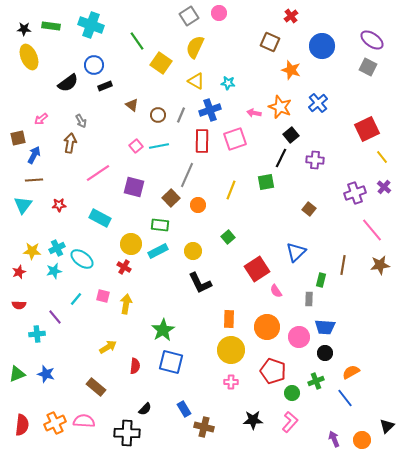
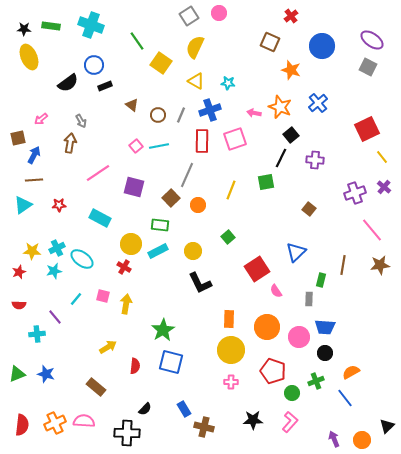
cyan triangle at (23, 205): rotated 18 degrees clockwise
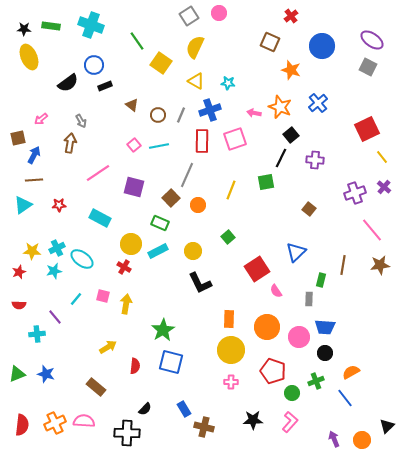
pink square at (136, 146): moved 2 px left, 1 px up
green rectangle at (160, 225): moved 2 px up; rotated 18 degrees clockwise
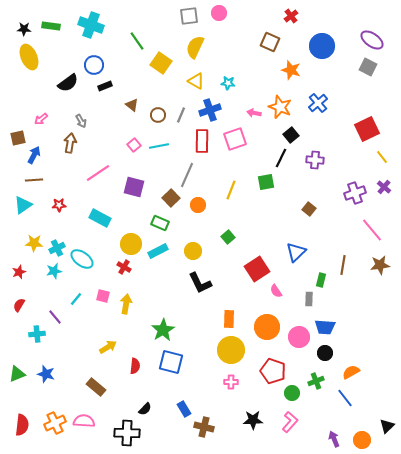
gray square at (189, 16): rotated 24 degrees clockwise
yellow star at (32, 251): moved 2 px right, 8 px up
red semicircle at (19, 305): rotated 120 degrees clockwise
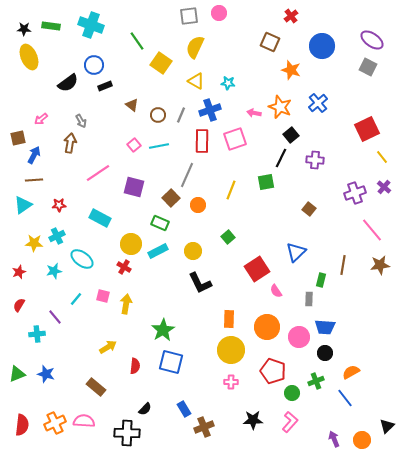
cyan cross at (57, 248): moved 12 px up
brown cross at (204, 427): rotated 36 degrees counterclockwise
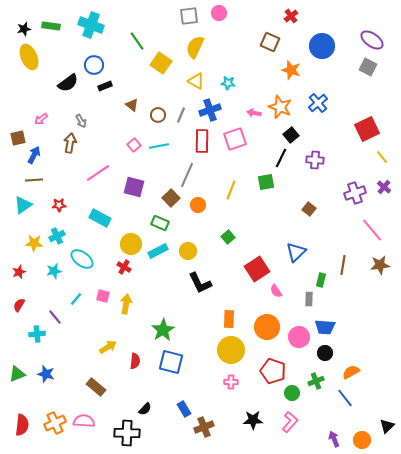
black star at (24, 29): rotated 16 degrees counterclockwise
yellow circle at (193, 251): moved 5 px left
red semicircle at (135, 366): moved 5 px up
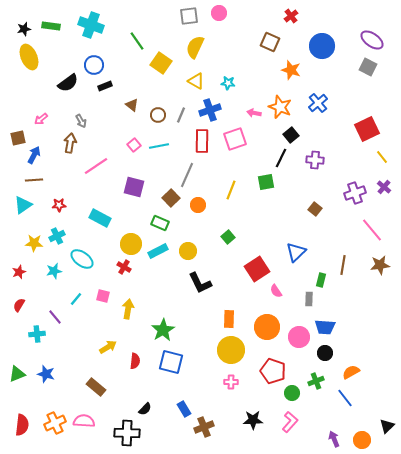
pink line at (98, 173): moved 2 px left, 7 px up
brown square at (309, 209): moved 6 px right
yellow arrow at (126, 304): moved 2 px right, 5 px down
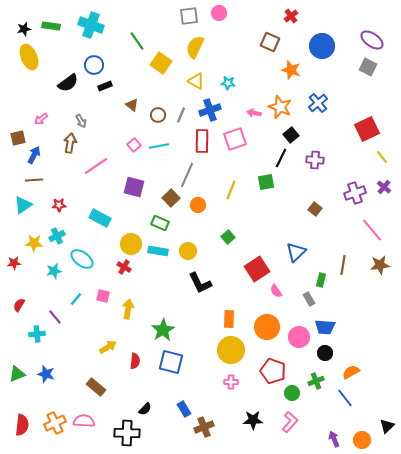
cyan rectangle at (158, 251): rotated 36 degrees clockwise
red star at (19, 272): moved 5 px left, 9 px up; rotated 16 degrees clockwise
gray rectangle at (309, 299): rotated 32 degrees counterclockwise
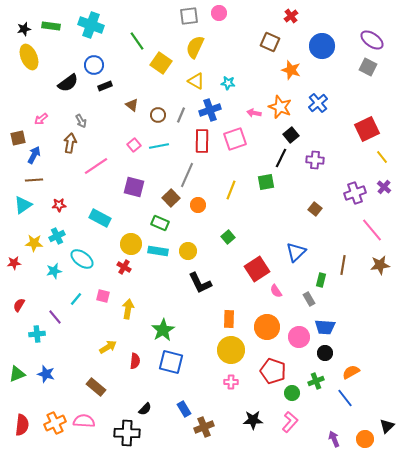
orange circle at (362, 440): moved 3 px right, 1 px up
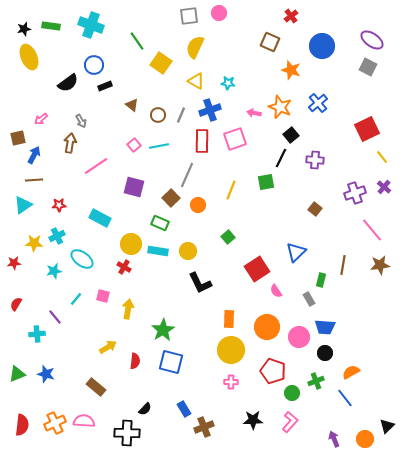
red semicircle at (19, 305): moved 3 px left, 1 px up
